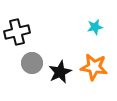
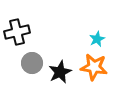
cyan star: moved 2 px right, 12 px down; rotated 14 degrees counterclockwise
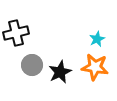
black cross: moved 1 px left, 1 px down
gray circle: moved 2 px down
orange star: moved 1 px right
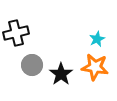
black star: moved 1 px right, 2 px down; rotated 10 degrees counterclockwise
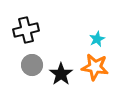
black cross: moved 10 px right, 3 px up
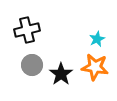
black cross: moved 1 px right
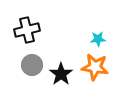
cyan star: moved 1 px right; rotated 21 degrees clockwise
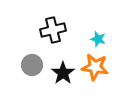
black cross: moved 26 px right
cyan star: rotated 21 degrees clockwise
black star: moved 2 px right, 1 px up
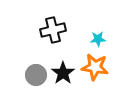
cyan star: rotated 21 degrees counterclockwise
gray circle: moved 4 px right, 10 px down
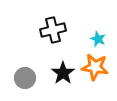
cyan star: rotated 28 degrees clockwise
gray circle: moved 11 px left, 3 px down
